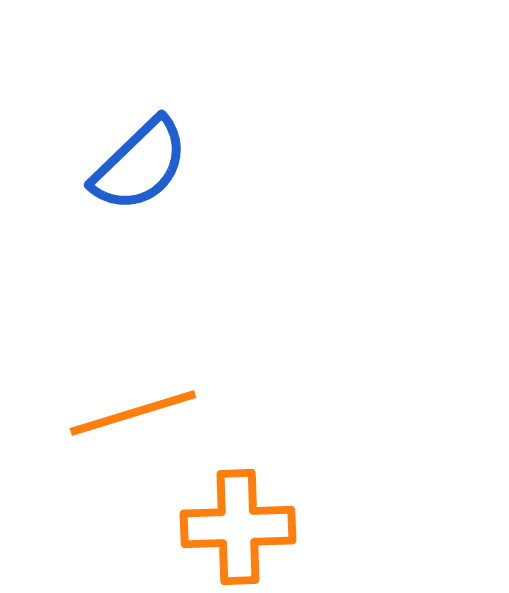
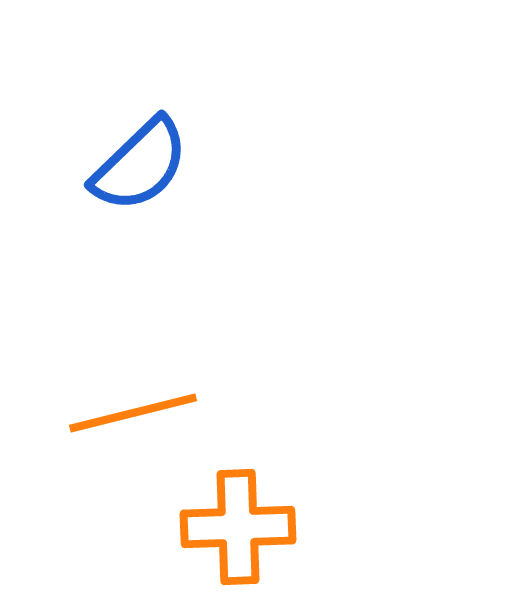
orange line: rotated 3 degrees clockwise
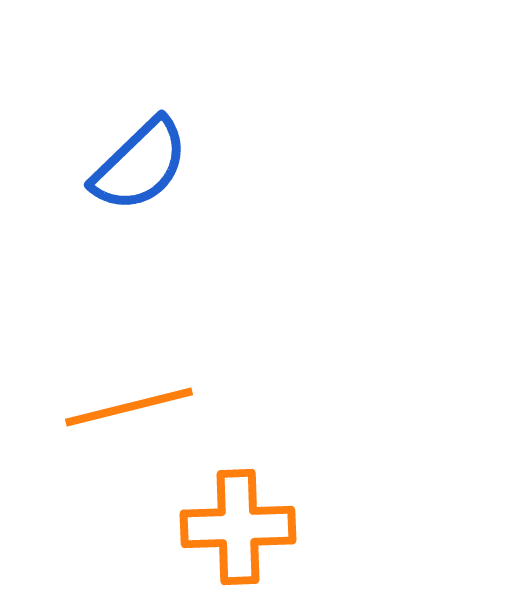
orange line: moved 4 px left, 6 px up
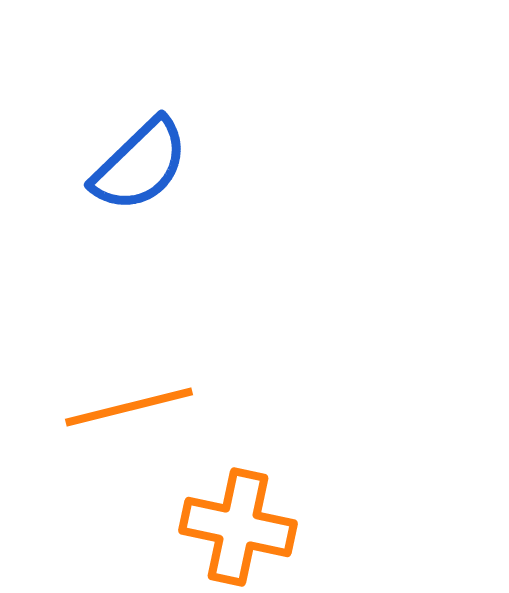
orange cross: rotated 14 degrees clockwise
